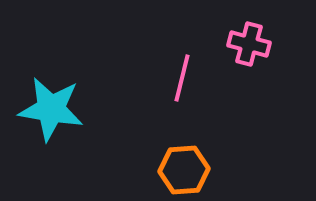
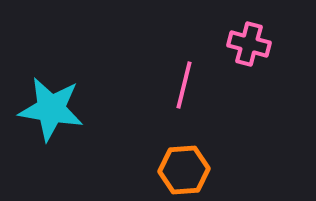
pink line: moved 2 px right, 7 px down
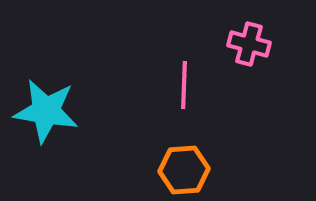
pink line: rotated 12 degrees counterclockwise
cyan star: moved 5 px left, 2 px down
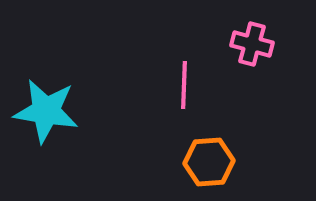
pink cross: moved 3 px right
orange hexagon: moved 25 px right, 8 px up
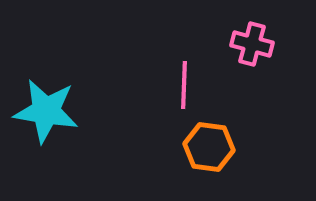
orange hexagon: moved 15 px up; rotated 12 degrees clockwise
